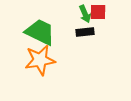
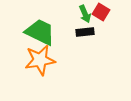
red square: moved 3 px right; rotated 30 degrees clockwise
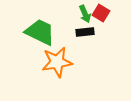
red square: moved 1 px down
orange star: moved 17 px right, 2 px down
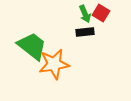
green trapezoid: moved 8 px left, 14 px down; rotated 12 degrees clockwise
orange star: moved 3 px left, 2 px down
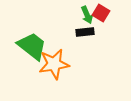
green arrow: moved 2 px right, 1 px down
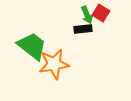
black rectangle: moved 2 px left, 3 px up
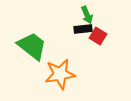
red square: moved 3 px left, 23 px down
orange star: moved 6 px right, 10 px down
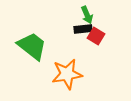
red square: moved 2 px left
orange star: moved 7 px right
